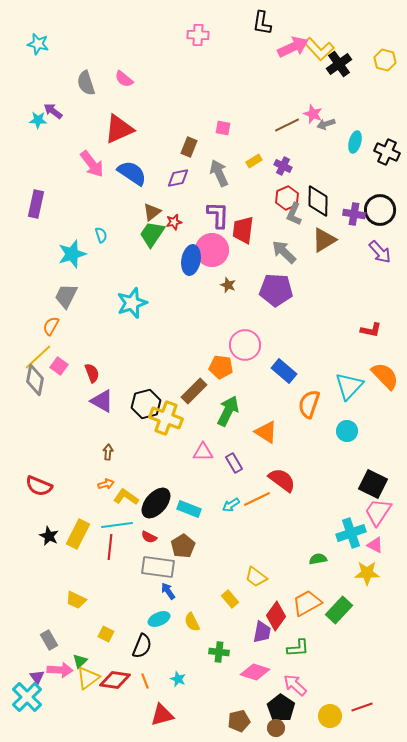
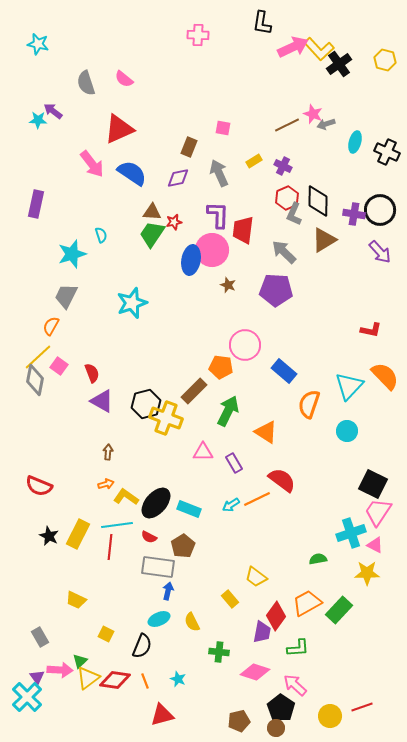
brown triangle at (152, 212): rotated 42 degrees clockwise
blue arrow at (168, 591): rotated 48 degrees clockwise
gray rectangle at (49, 640): moved 9 px left, 3 px up
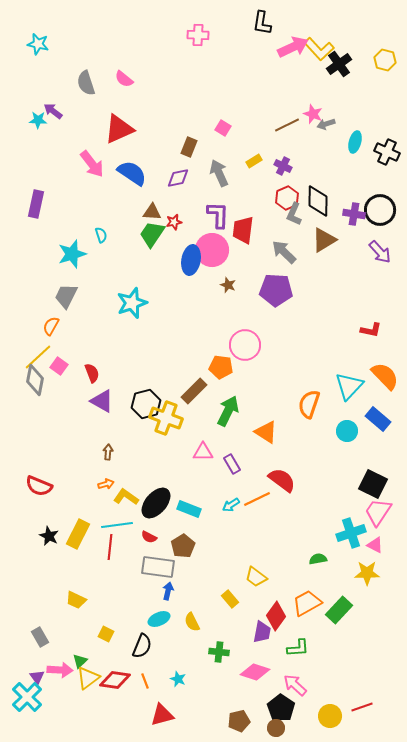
pink square at (223, 128): rotated 21 degrees clockwise
blue rectangle at (284, 371): moved 94 px right, 48 px down
purple rectangle at (234, 463): moved 2 px left, 1 px down
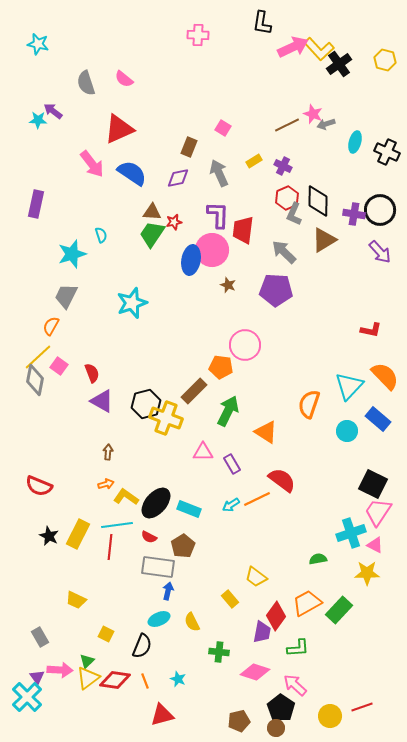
green triangle at (80, 661): moved 7 px right
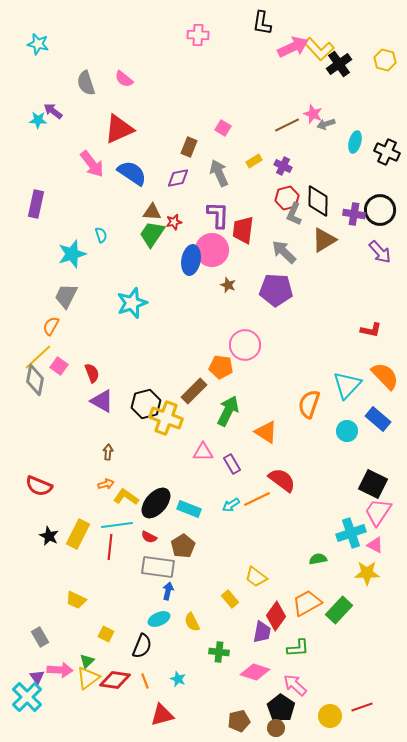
red hexagon at (287, 198): rotated 10 degrees clockwise
cyan triangle at (349, 386): moved 2 px left, 1 px up
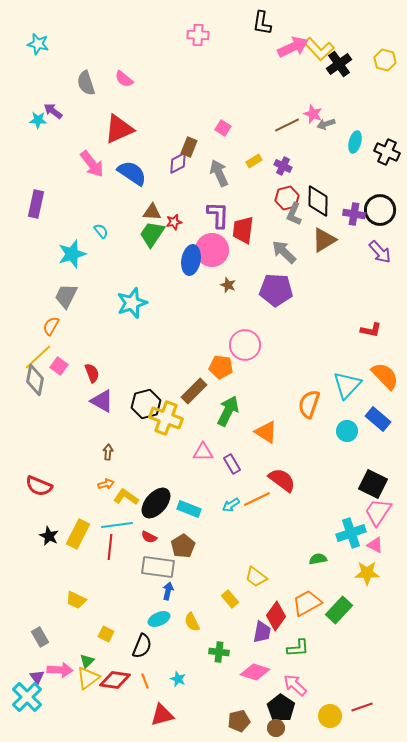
purple diamond at (178, 178): moved 15 px up; rotated 15 degrees counterclockwise
cyan semicircle at (101, 235): moved 4 px up; rotated 21 degrees counterclockwise
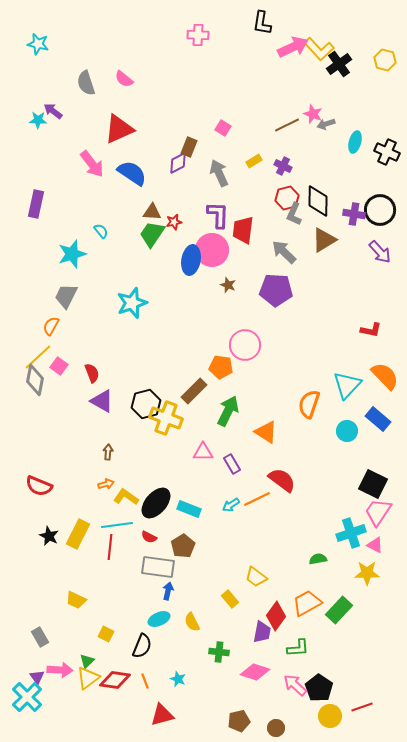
black pentagon at (281, 708): moved 38 px right, 20 px up
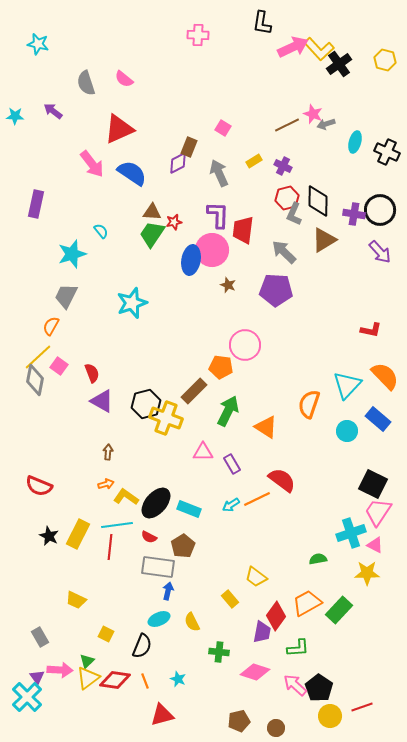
cyan star at (38, 120): moved 23 px left, 4 px up
orange triangle at (266, 432): moved 5 px up
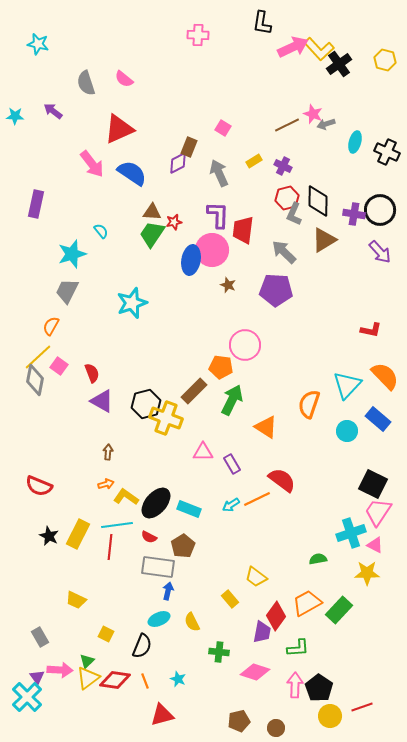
gray trapezoid at (66, 296): moved 1 px right, 5 px up
green arrow at (228, 411): moved 4 px right, 11 px up
pink arrow at (295, 685): rotated 50 degrees clockwise
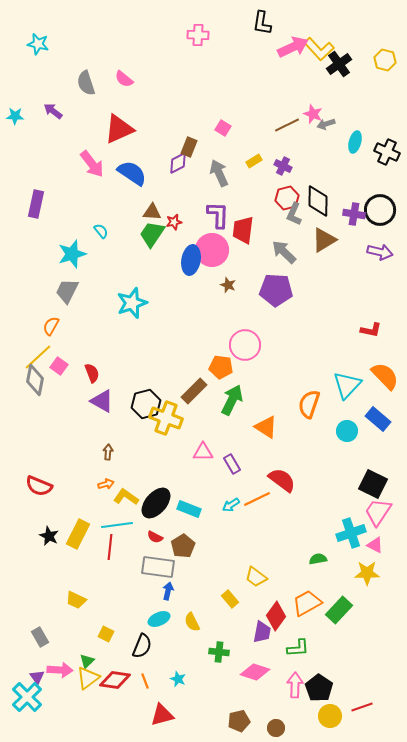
purple arrow at (380, 252): rotated 35 degrees counterclockwise
red semicircle at (149, 537): moved 6 px right
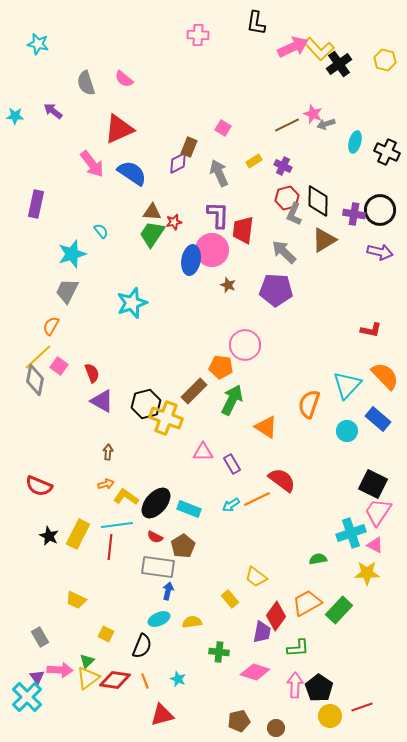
black L-shape at (262, 23): moved 6 px left
yellow semicircle at (192, 622): rotated 108 degrees clockwise
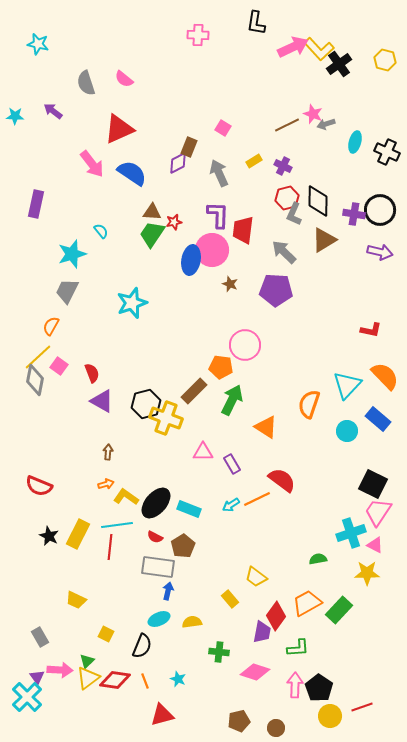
brown star at (228, 285): moved 2 px right, 1 px up
